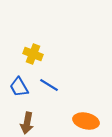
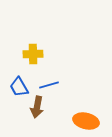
yellow cross: rotated 24 degrees counterclockwise
blue line: rotated 48 degrees counterclockwise
brown arrow: moved 10 px right, 16 px up
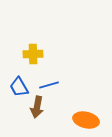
orange ellipse: moved 1 px up
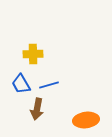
blue trapezoid: moved 2 px right, 3 px up
brown arrow: moved 2 px down
orange ellipse: rotated 20 degrees counterclockwise
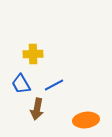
blue line: moved 5 px right; rotated 12 degrees counterclockwise
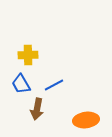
yellow cross: moved 5 px left, 1 px down
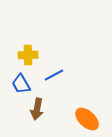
blue line: moved 10 px up
orange ellipse: moved 1 px right, 1 px up; rotated 50 degrees clockwise
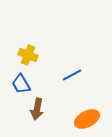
yellow cross: rotated 24 degrees clockwise
blue line: moved 18 px right
orange ellipse: rotated 70 degrees counterclockwise
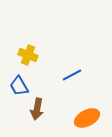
blue trapezoid: moved 2 px left, 2 px down
orange ellipse: moved 1 px up
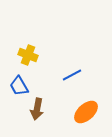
orange ellipse: moved 1 px left, 6 px up; rotated 15 degrees counterclockwise
